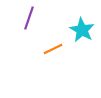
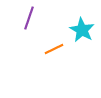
orange line: moved 1 px right
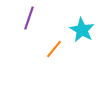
orange line: rotated 24 degrees counterclockwise
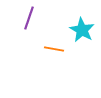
orange line: rotated 60 degrees clockwise
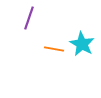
cyan star: moved 14 px down
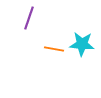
cyan star: rotated 25 degrees counterclockwise
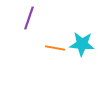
orange line: moved 1 px right, 1 px up
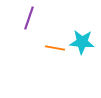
cyan star: moved 2 px up
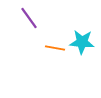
purple line: rotated 55 degrees counterclockwise
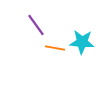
purple line: moved 7 px right, 7 px down
